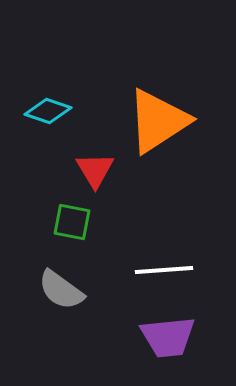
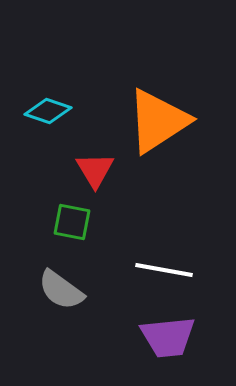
white line: rotated 14 degrees clockwise
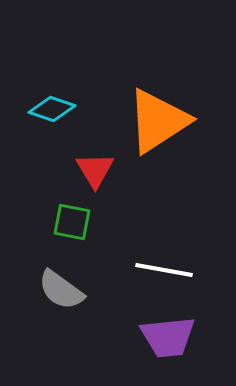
cyan diamond: moved 4 px right, 2 px up
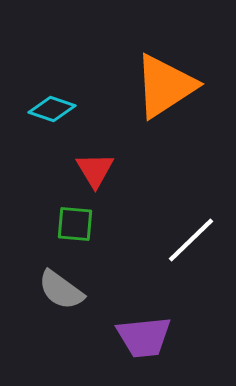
orange triangle: moved 7 px right, 35 px up
green square: moved 3 px right, 2 px down; rotated 6 degrees counterclockwise
white line: moved 27 px right, 30 px up; rotated 54 degrees counterclockwise
purple trapezoid: moved 24 px left
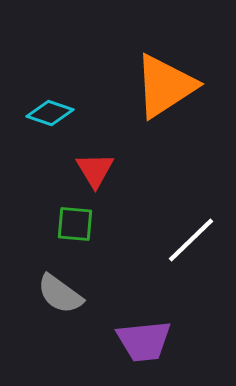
cyan diamond: moved 2 px left, 4 px down
gray semicircle: moved 1 px left, 4 px down
purple trapezoid: moved 4 px down
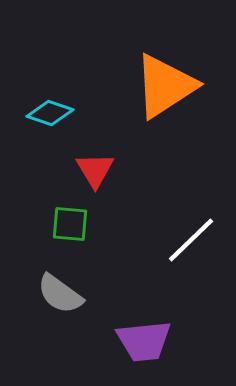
green square: moved 5 px left
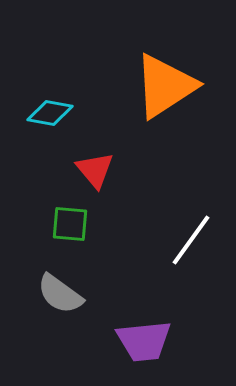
cyan diamond: rotated 9 degrees counterclockwise
red triangle: rotated 9 degrees counterclockwise
white line: rotated 10 degrees counterclockwise
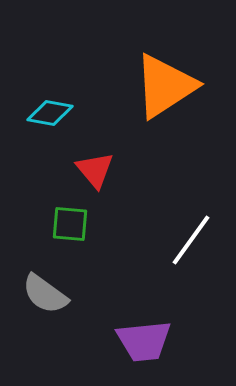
gray semicircle: moved 15 px left
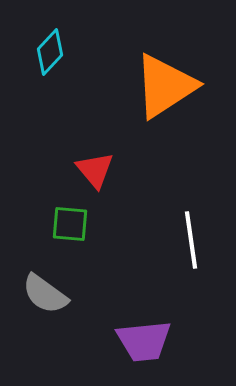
cyan diamond: moved 61 px up; rotated 57 degrees counterclockwise
white line: rotated 44 degrees counterclockwise
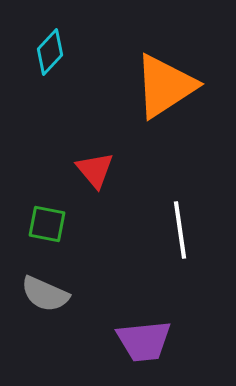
green square: moved 23 px left; rotated 6 degrees clockwise
white line: moved 11 px left, 10 px up
gray semicircle: rotated 12 degrees counterclockwise
